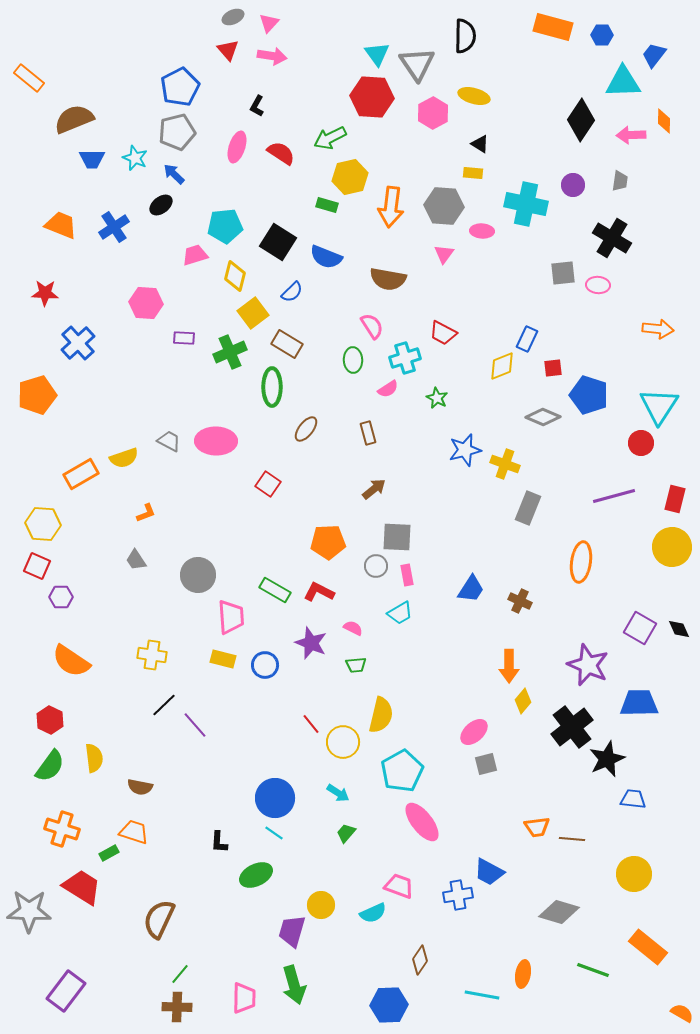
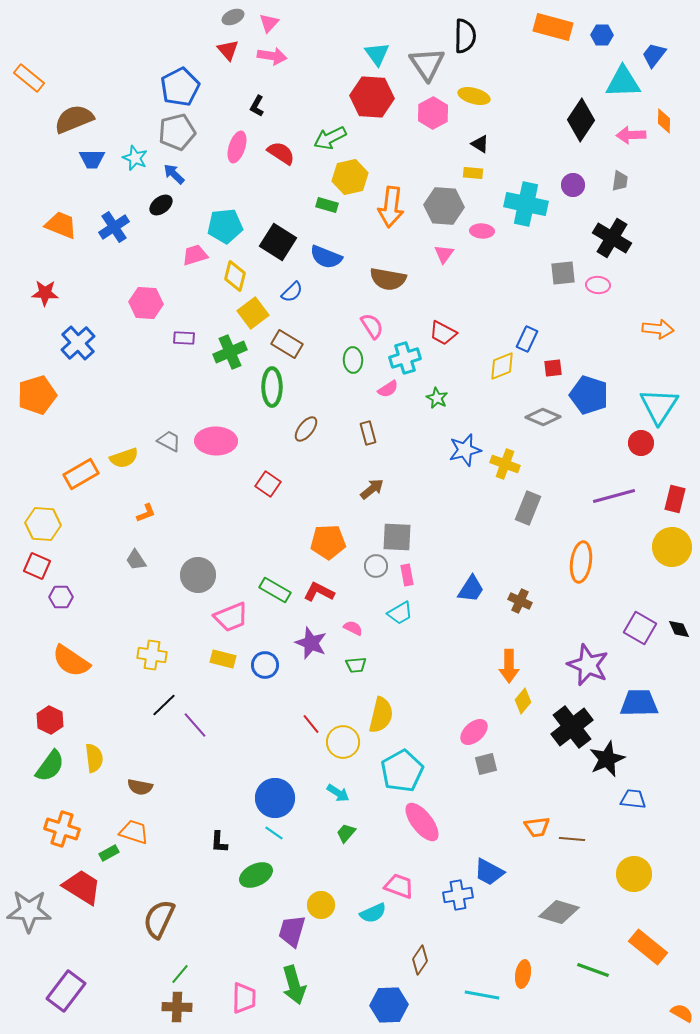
gray triangle at (417, 64): moved 10 px right
brown arrow at (374, 489): moved 2 px left
pink trapezoid at (231, 617): rotated 72 degrees clockwise
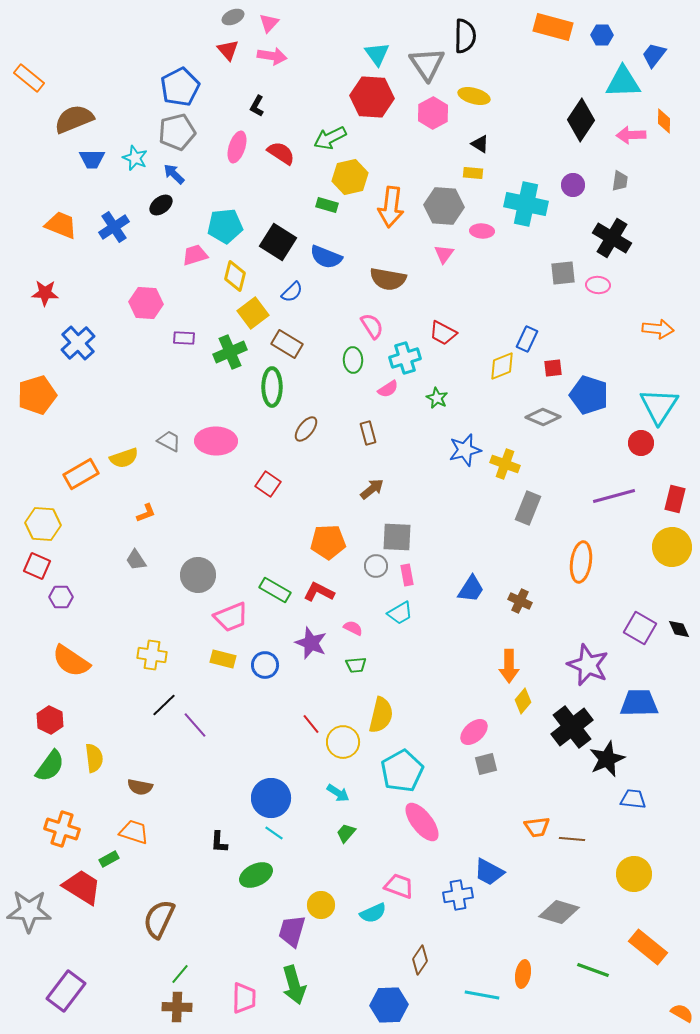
blue circle at (275, 798): moved 4 px left
green rectangle at (109, 853): moved 6 px down
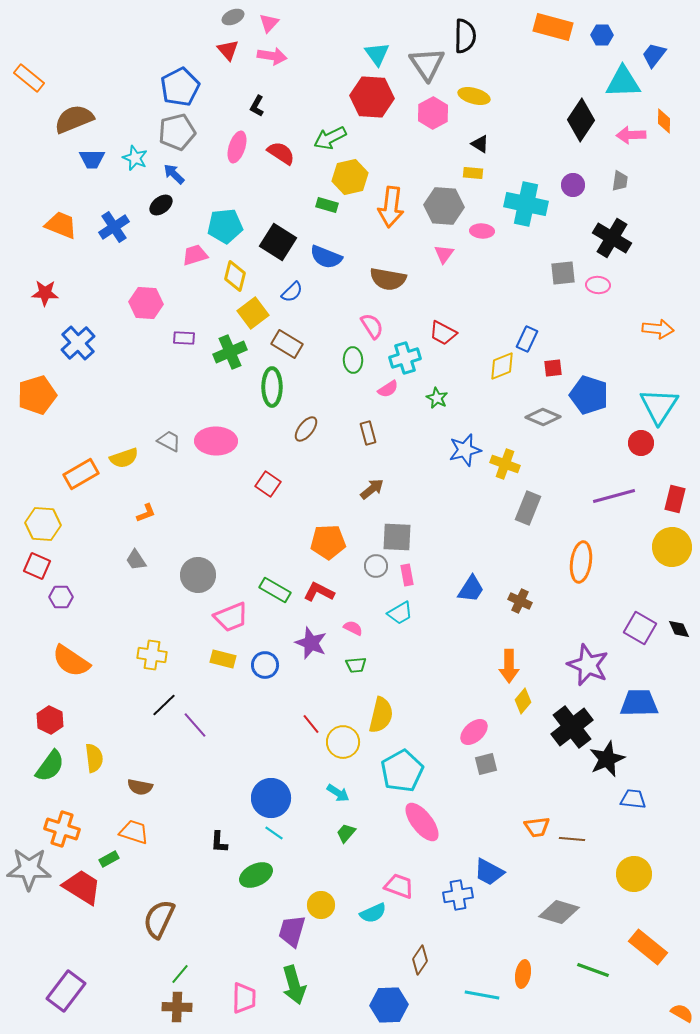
gray star at (29, 911): moved 42 px up
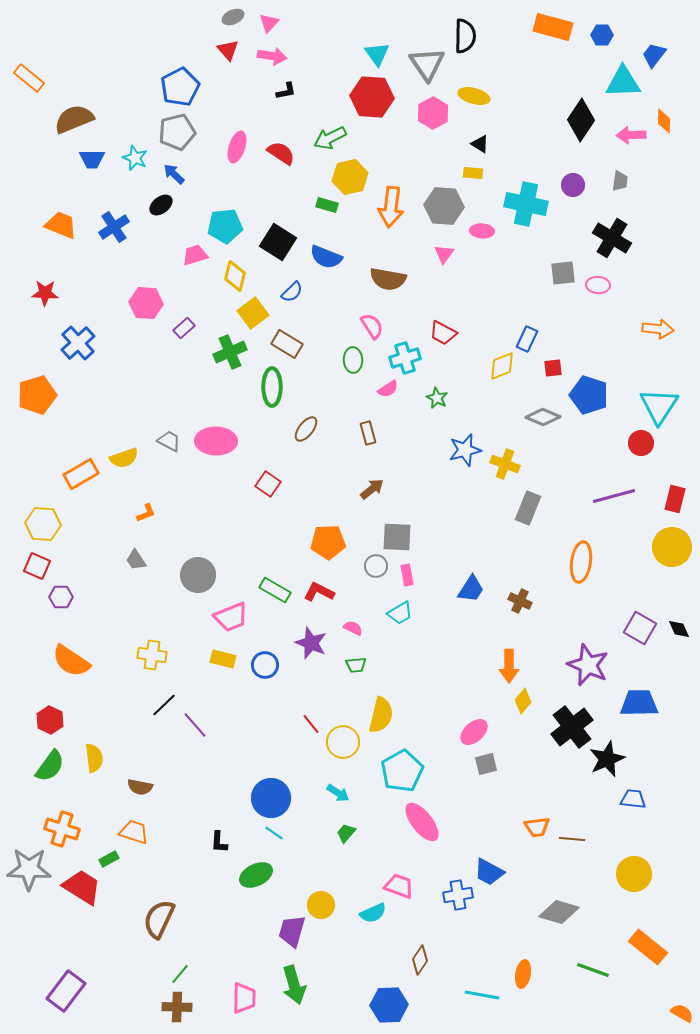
black L-shape at (257, 106): moved 29 px right, 15 px up; rotated 130 degrees counterclockwise
purple rectangle at (184, 338): moved 10 px up; rotated 45 degrees counterclockwise
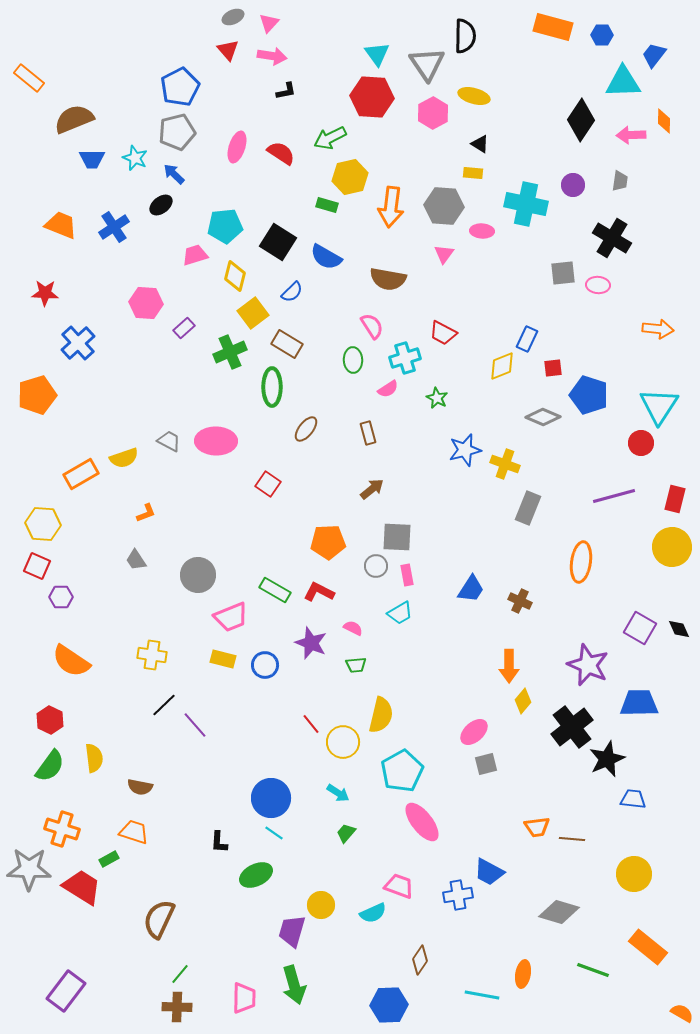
blue semicircle at (326, 257): rotated 8 degrees clockwise
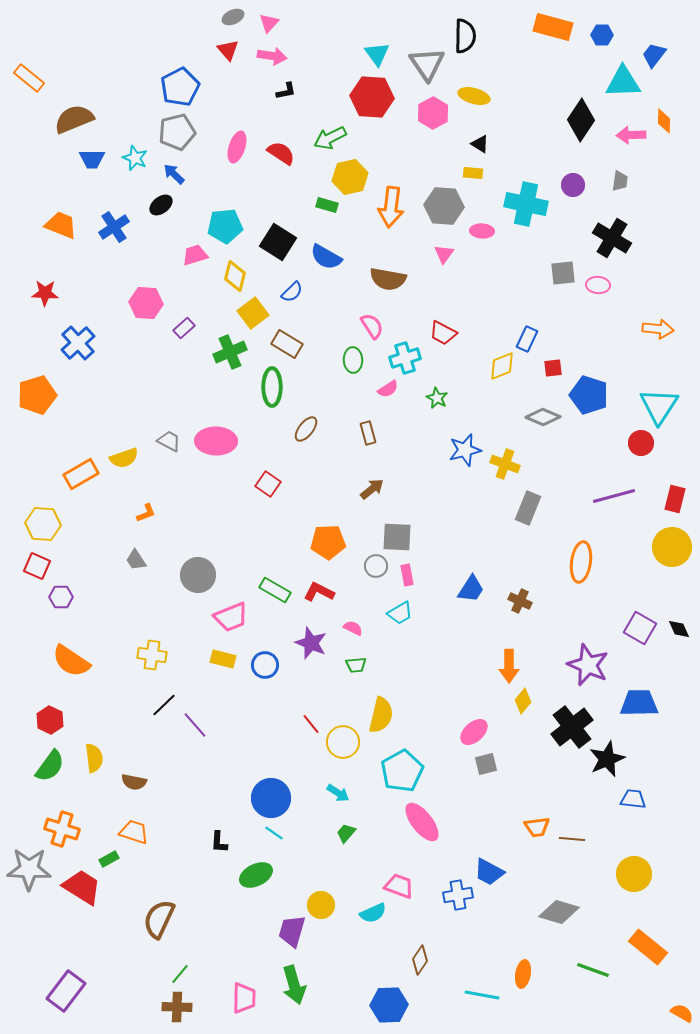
brown semicircle at (140, 787): moved 6 px left, 5 px up
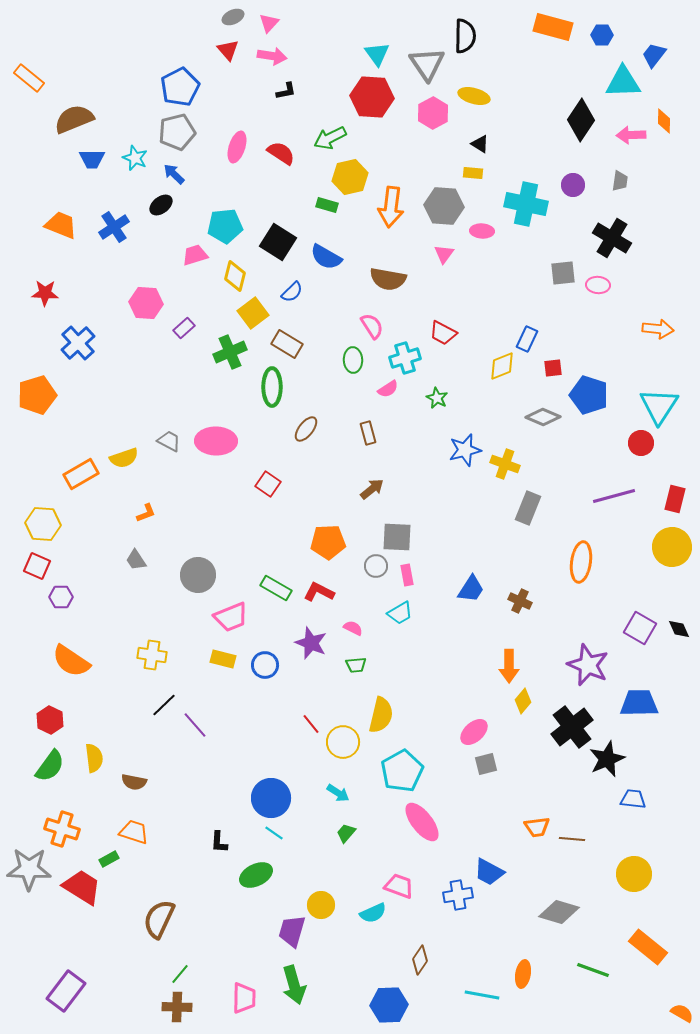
green rectangle at (275, 590): moved 1 px right, 2 px up
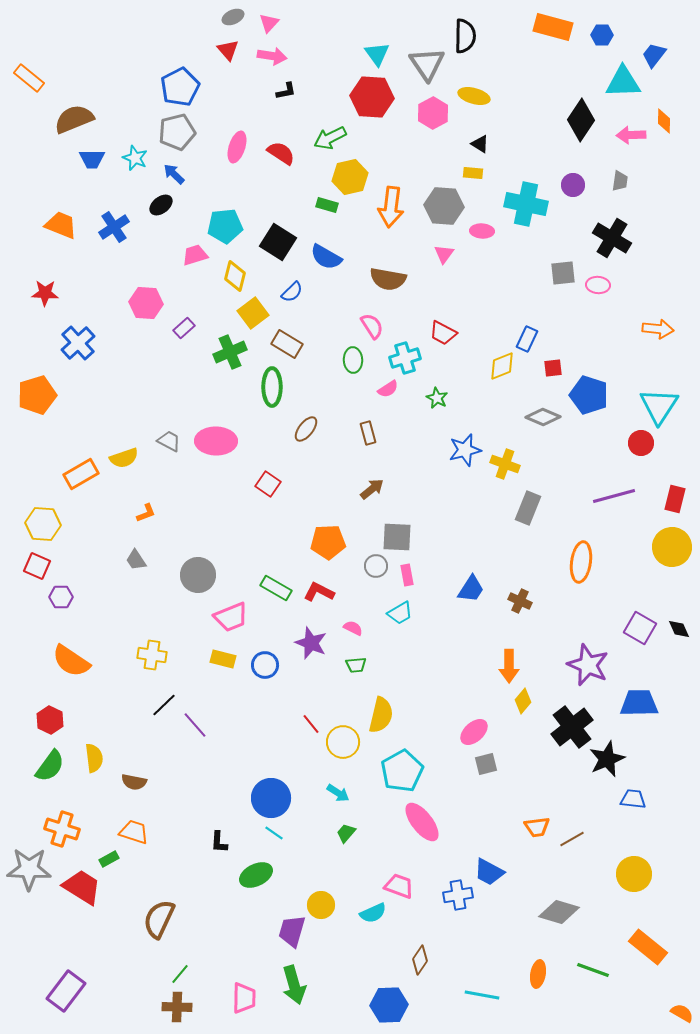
brown line at (572, 839): rotated 35 degrees counterclockwise
orange ellipse at (523, 974): moved 15 px right
